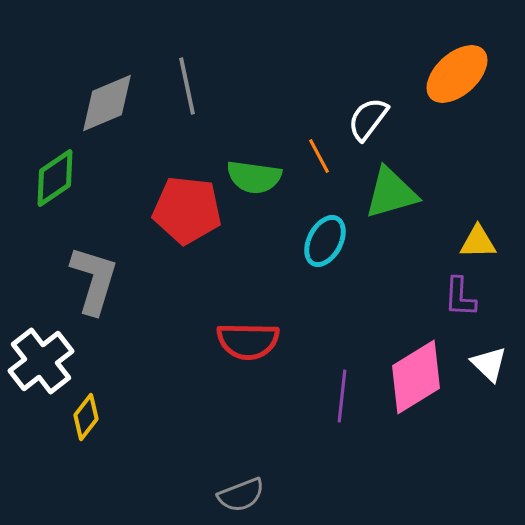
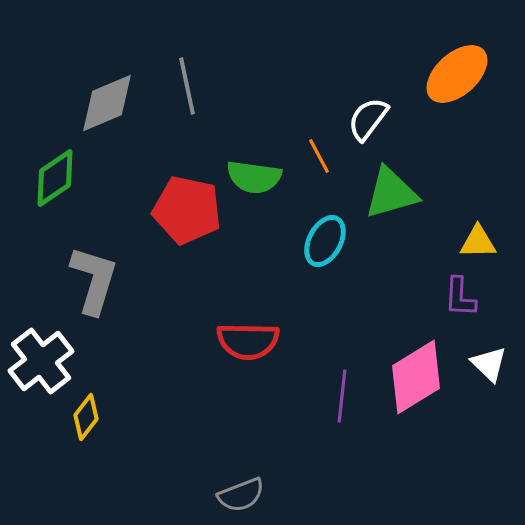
red pentagon: rotated 6 degrees clockwise
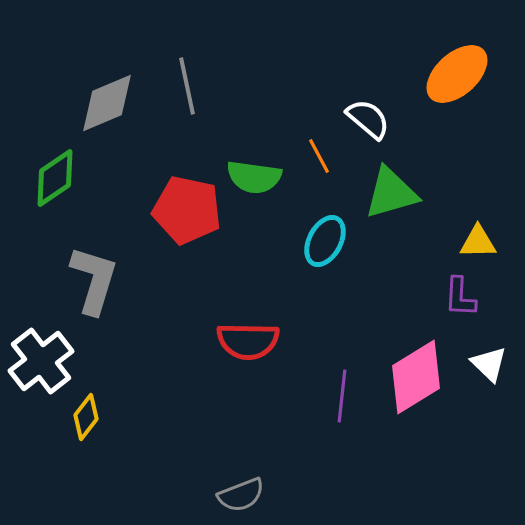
white semicircle: rotated 93 degrees clockwise
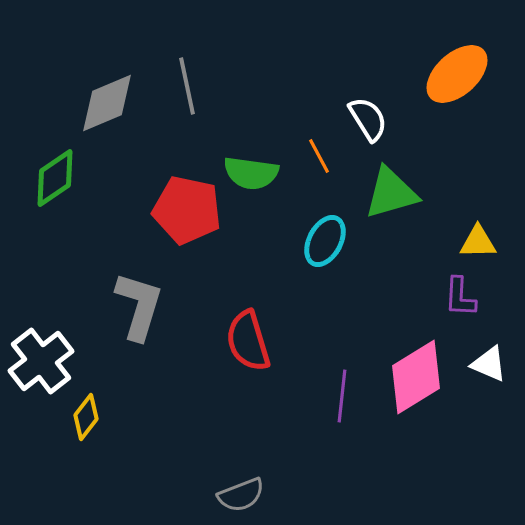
white semicircle: rotated 18 degrees clockwise
green semicircle: moved 3 px left, 4 px up
gray L-shape: moved 45 px right, 26 px down
red semicircle: rotated 72 degrees clockwise
white triangle: rotated 21 degrees counterclockwise
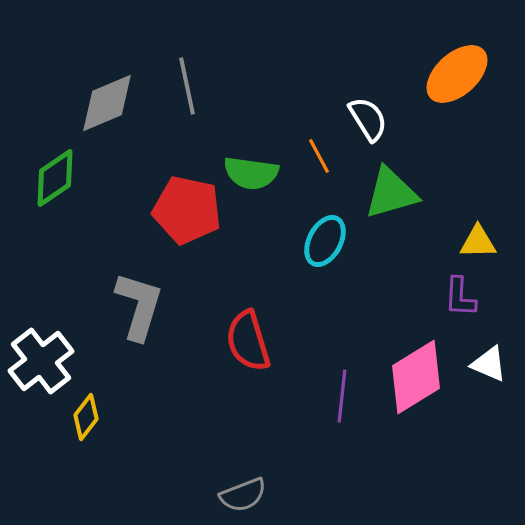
gray semicircle: moved 2 px right
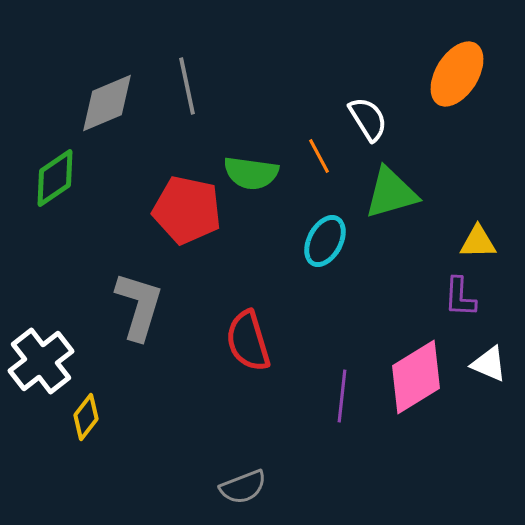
orange ellipse: rotated 16 degrees counterclockwise
gray semicircle: moved 8 px up
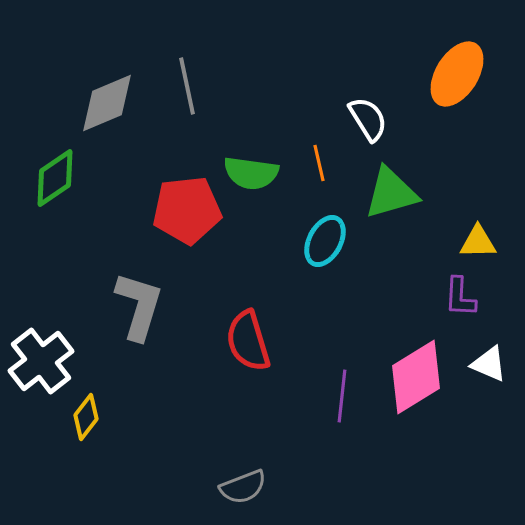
orange line: moved 7 px down; rotated 15 degrees clockwise
red pentagon: rotated 18 degrees counterclockwise
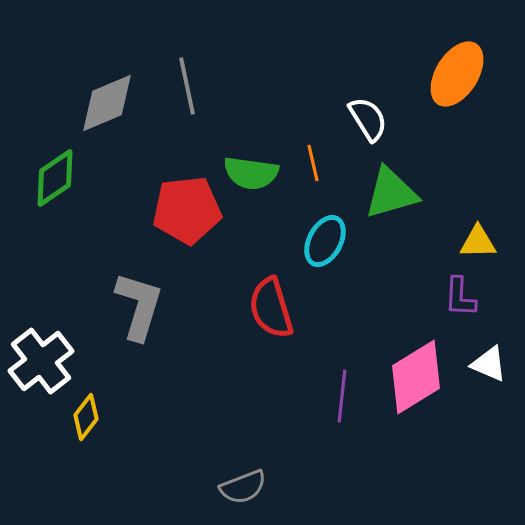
orange line: moved 6 px left
red semicircle: moved 23 px right, 33 px up
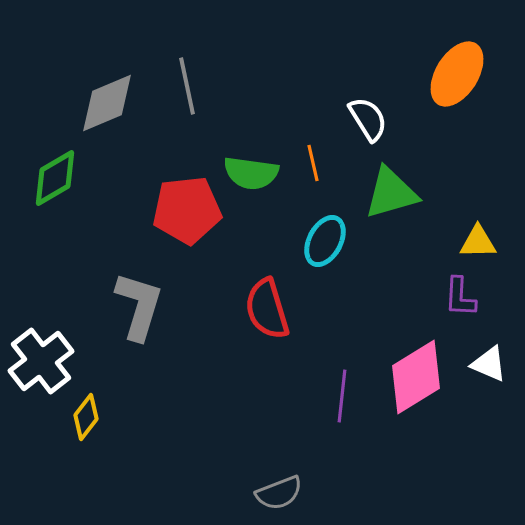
green diamond: rotated 4 degrees clockwise
red semicircle: moved 4 px left, 1 px down
gray semicircle: moved 36 px right, 6 px down
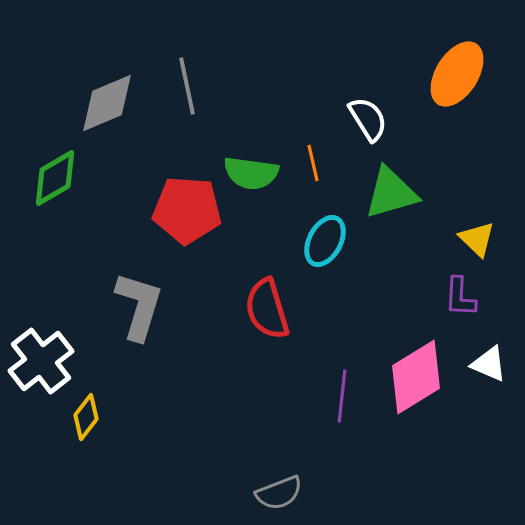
red pentagon: rotated 10 degrees clockwise
yellow triangle: moved 1 px left, 3 px up; rotated 45 degrees clockwise
